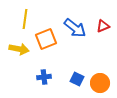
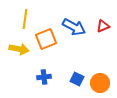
blue arrow: moved 1 px left, 1 px up; rotated 10 degrees counterclockwise
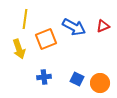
yellow arrow: rotated 60 degrees clockwise
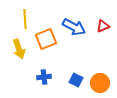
yellow line: rotated 12 degrees counterclockwise
blue square: moved 1 px left, 1 px down
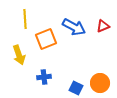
yellow arrow: moved 6 px down
blue square: moved 8 px down
